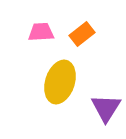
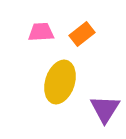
purple triangle: moved 1 px left, 1 px down
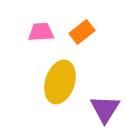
orange rectangle: moved 2 px up
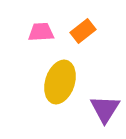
orange rectangle: moved 1 px right, 1 px up
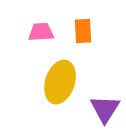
orange rectangle: rotated 55 degrees counterclockwise
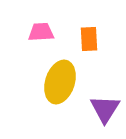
orange rectangle: moved 6 px right, 8 px down
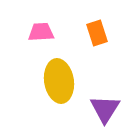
orange rectangle: moved 8 px right, 6 px up; rotated 15 degrees counterclockwise
yellow ellipse: moved 1 px left, 1 px up; rotated 27 degrees counterclockwise
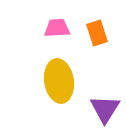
pink trapezoid: moved 16 px right, 4 px up
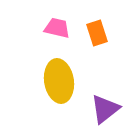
pink trapezoid: rotated 16 degrees clockwise
purple triangle: rotated 20 degrees clockwise
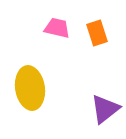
yellow ellipse: moved 29 px left, 7 px down
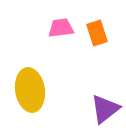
pink trapezoid: moved 4 px right; rotated 20 degrees counterclockwise
yellow ellipse: moved 2 px down
